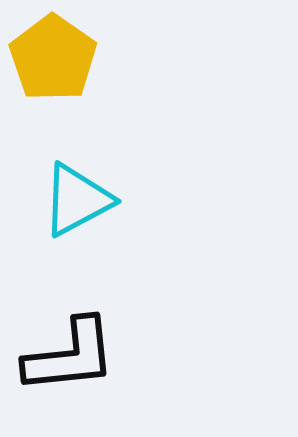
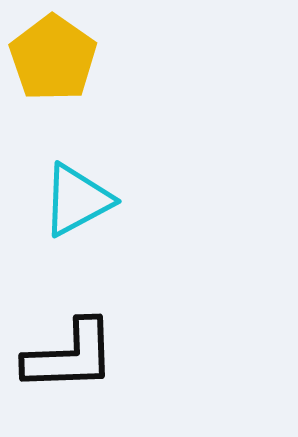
black L-shape: rotated 4 degrees clockwise
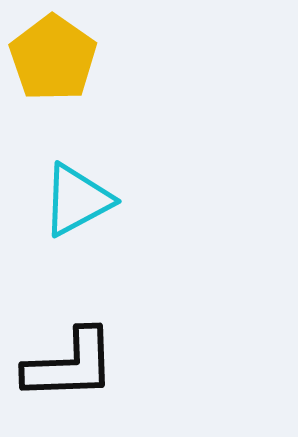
black L-shape: moved 9 px down
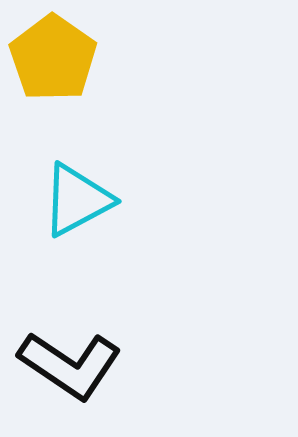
black L-shape: rotated 36 degrees clockwise
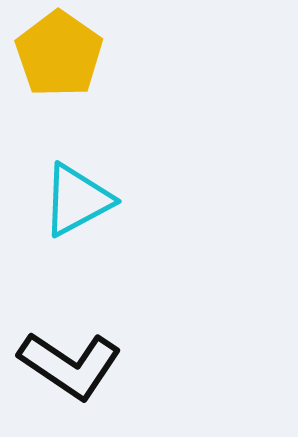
yellow pentagon: moved 6 px right, 4 px up
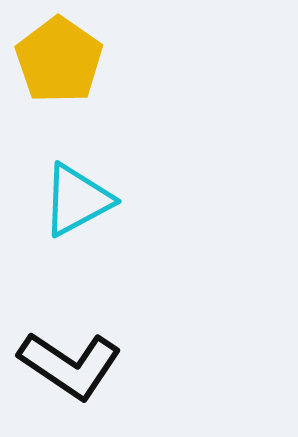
yellow pentagon: moved 6 px down
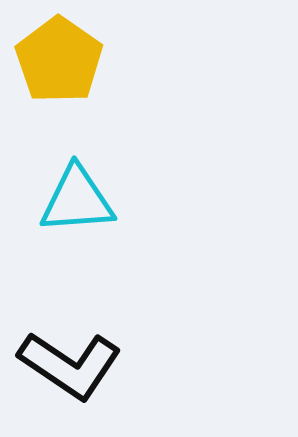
cyan triangle: rotated 24 degrees clockwise
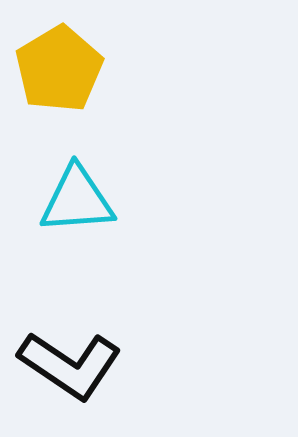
yellow pentagon: moved 9 px down; rotated 6 degrees clockwise
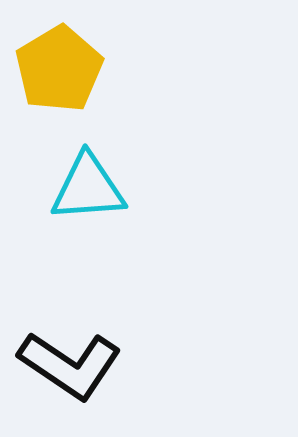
cyan triangle: moved 11 px right, 12 px up
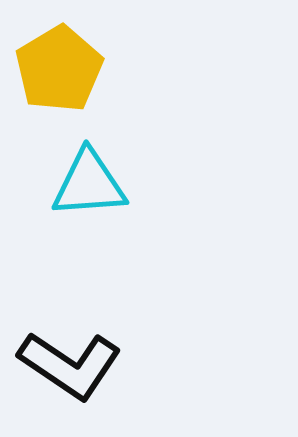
cyan triangle: moved 1 px right, 4 px up
